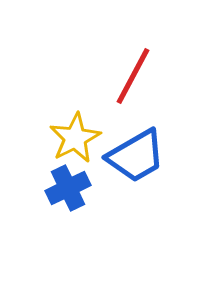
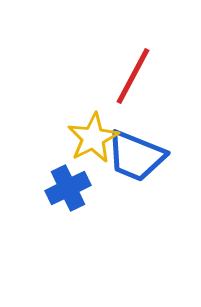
yellow star: moved 18 px right
blue trapezoid: rotated 52 degrees clockwise
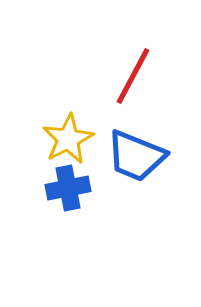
yellow star: moved 25 px left, 1 px down
blue cross: rotated 15 degrees clockwise
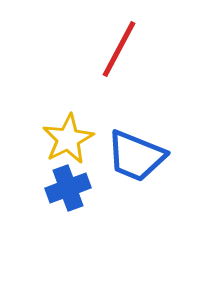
red line: moved 14 px left, 27 px up
blue cross: rotated 9 degrees counterclockwise
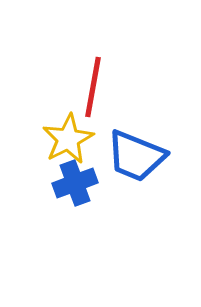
red line: moved 26 px left, 38 px down; rotated 18 degrees counterclockwise
blue cross: moved 7 px right, 5 px up
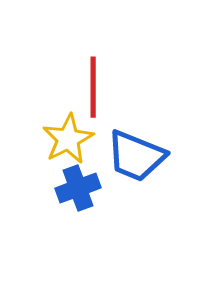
red line: rotated 10 degrees counterclockwise
blue cross: moved 3 px right, 5 px down
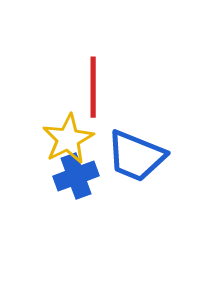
blue cross: moved 2 px left, 12 px up
